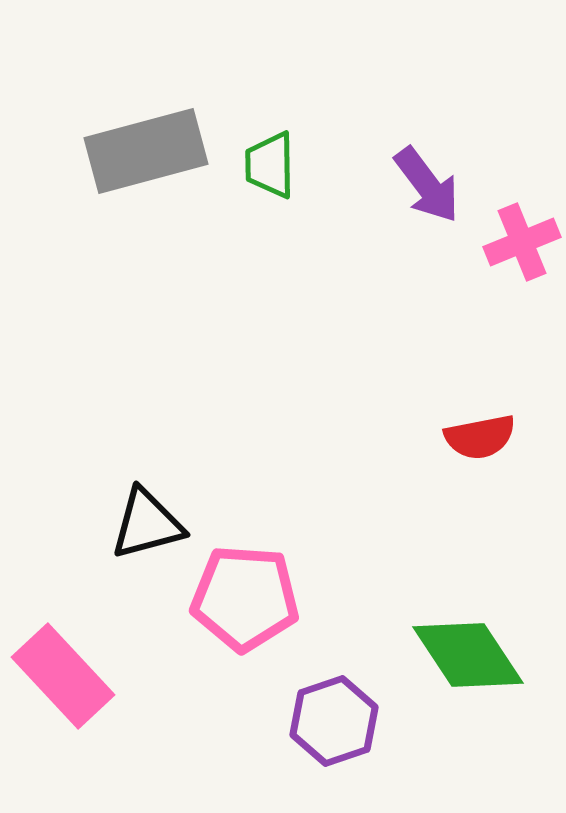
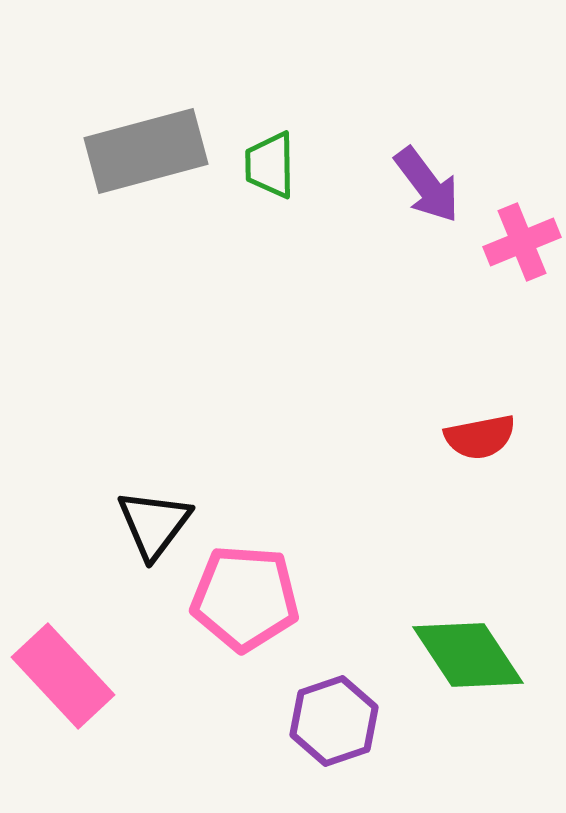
black triangle: moved 7 px right; rotated 38 degrees counterclockwise
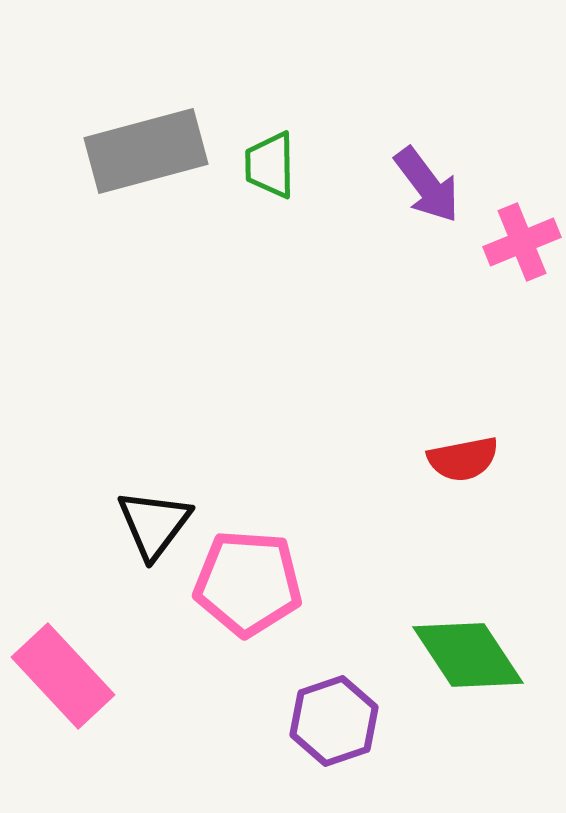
red semicircle: moved 17 px left, 22 px down
pink pentagon: moved 3 px right, 15 px up
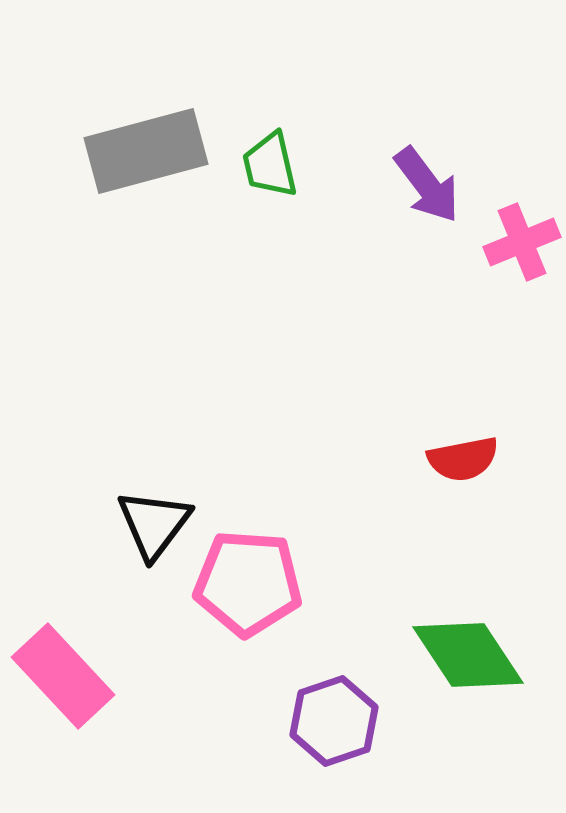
green trapezoid: rotated 12 degrees counterclockwise
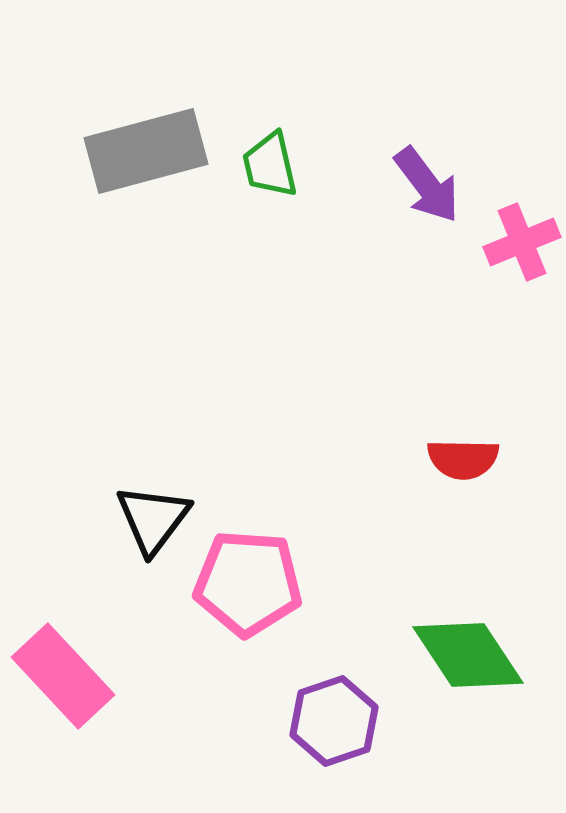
red semicircle: rotated 12 degrees clockwise
black triangle: moved 1 px left, 5 px up
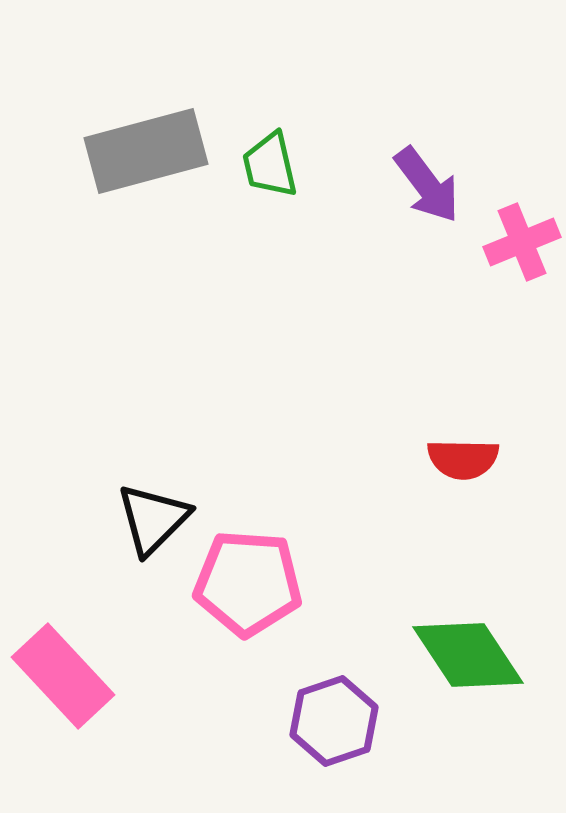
black triangle: rotated 8 degrees clockwise
